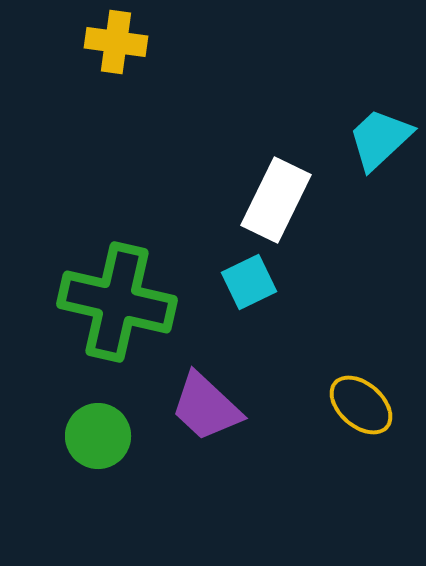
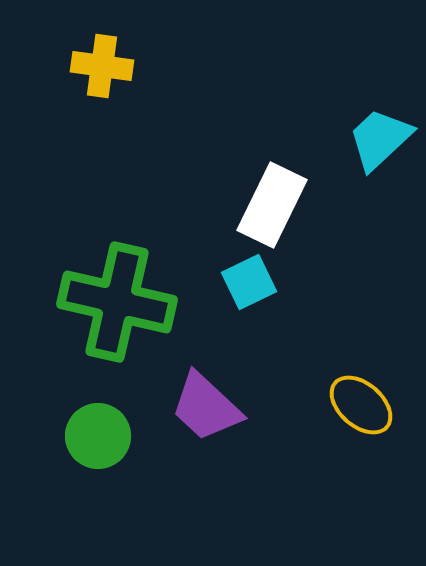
yellow cross: moved 14 px left, 24 px down
white rectangle: moved 4 px left, 5 px down
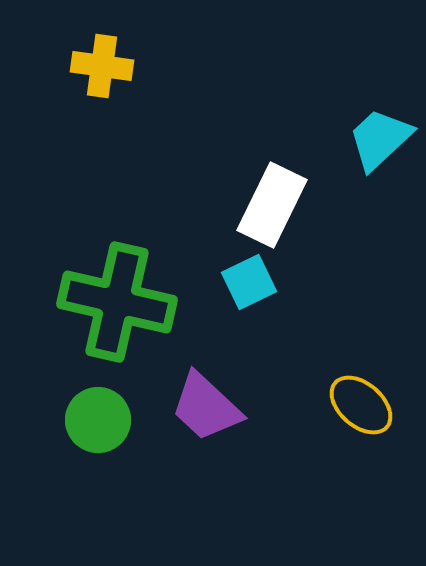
green circle: moved 16 px up
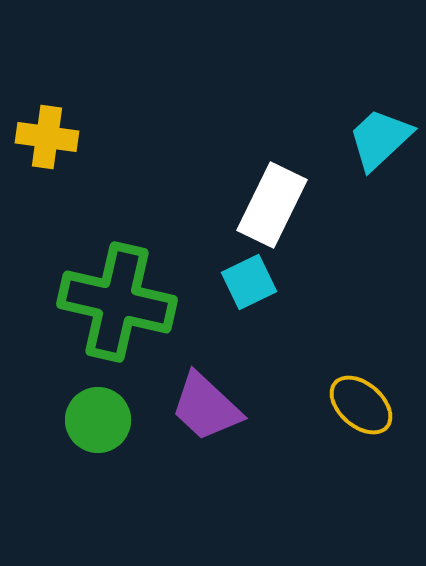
yellow cross: moved 55 px left, 71 px down
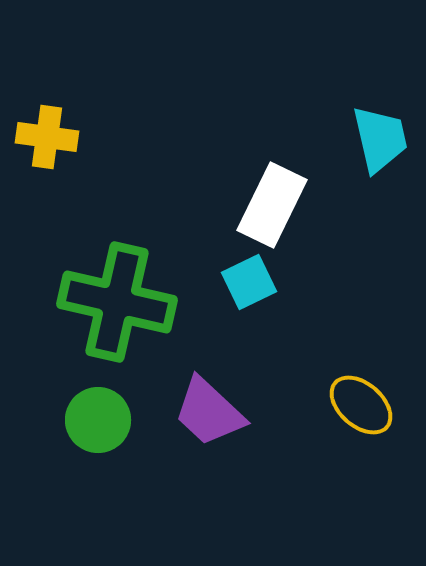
cyan trapezoid: rotated 120 degrees clockwise
purple trapezoid: moved 3 px right, 5 px down
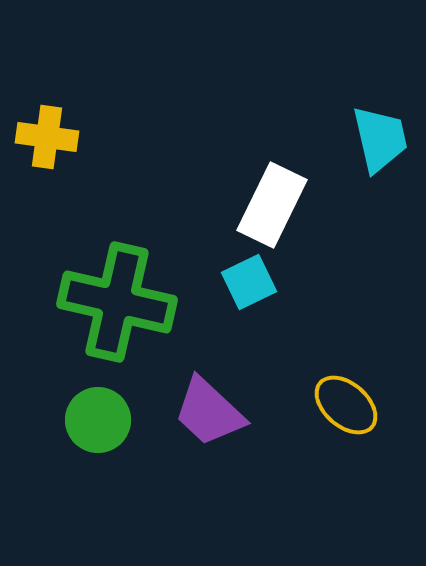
yellow ellipse: moved 15 px left
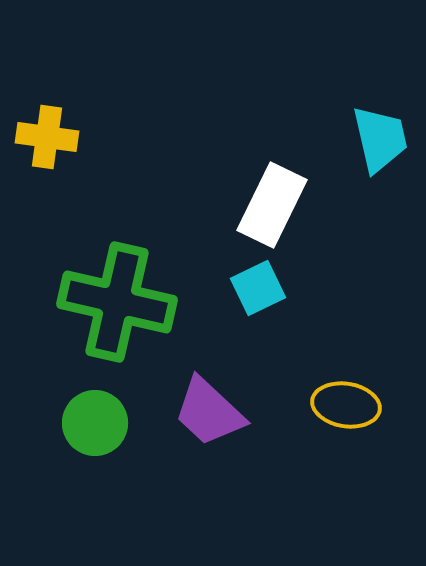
cyan square: moved 9 px right, 6 px down
yellow ellipse: rotated 32 degrees counterclockwise
green circle: moved 3 px left, 3 px down
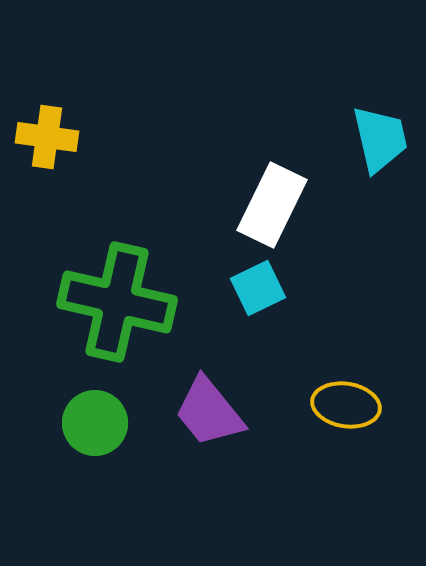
purple trapezoid: rotated 8 degrees clockwise
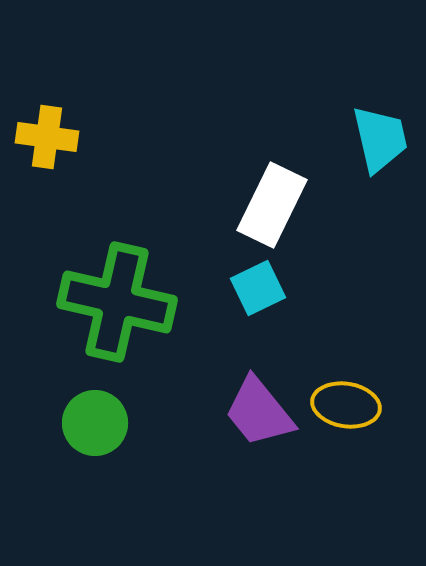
purple trapezoid: moved 50 px right
